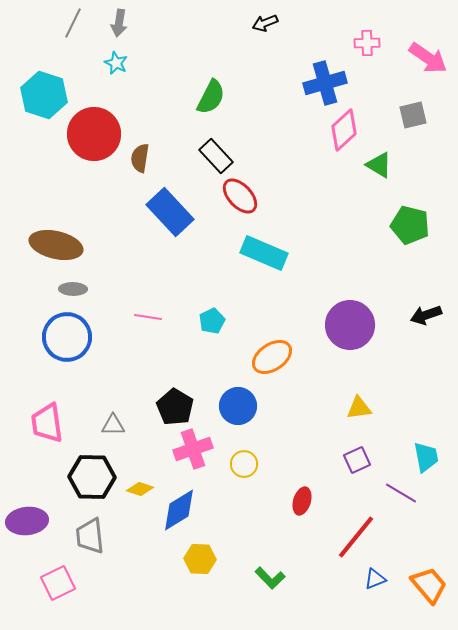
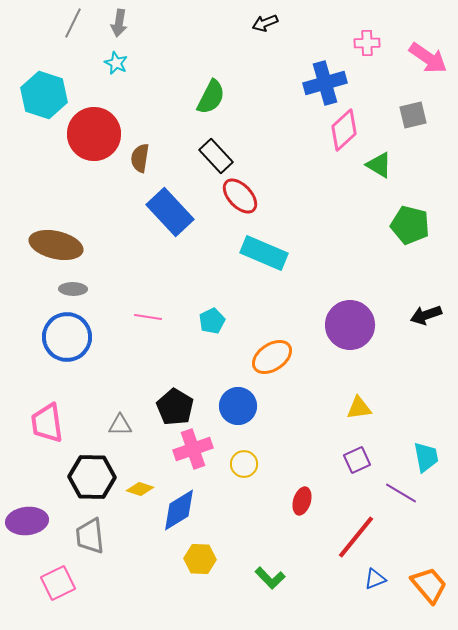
gray triangle at (113, 425): moved 7 px right
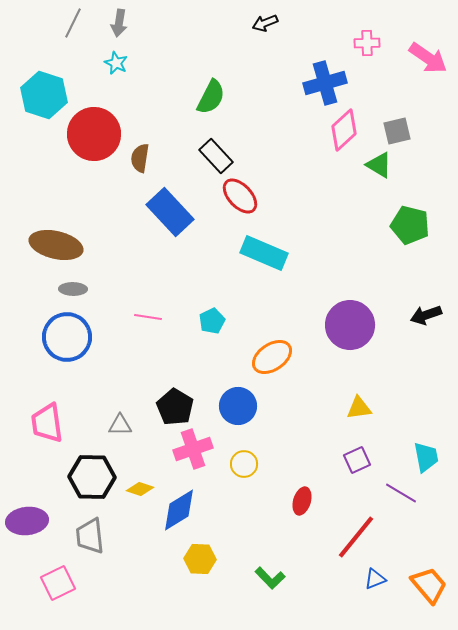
gray square at (413, 115): moved 16 px left, 16 px down
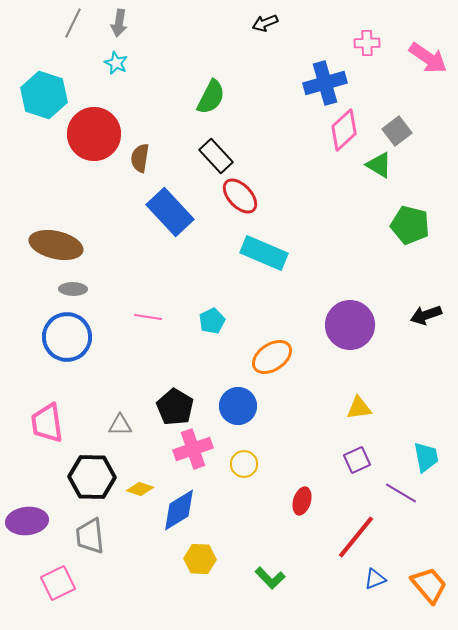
gray square at (397, 131): rotated 24 degrees counterclockwise
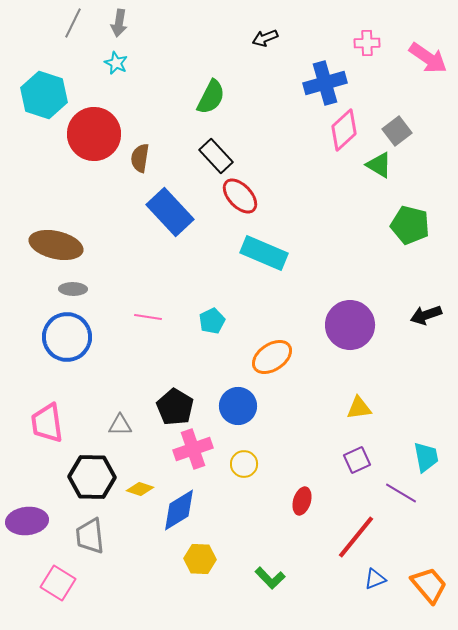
black arrow at (265, 23): moved 15 px down
pink square at (58, 583): rotated 32 degrees counterclockwise
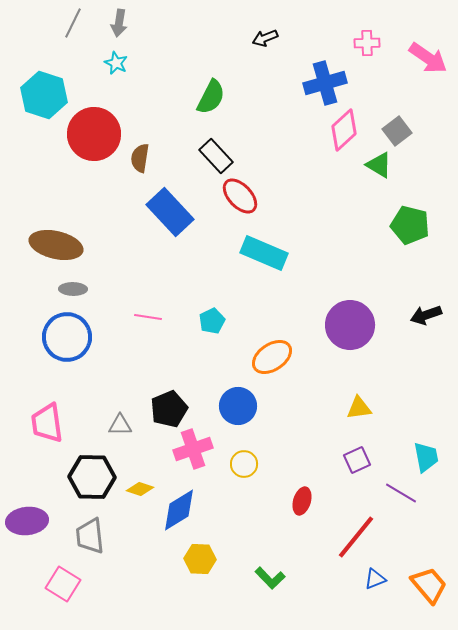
black pentagon at (175, 407): moved 6 px left, 2 px down; rotated 18 degrees clockwise
pink square at (58, 583): moved 5 px right, 1 px down
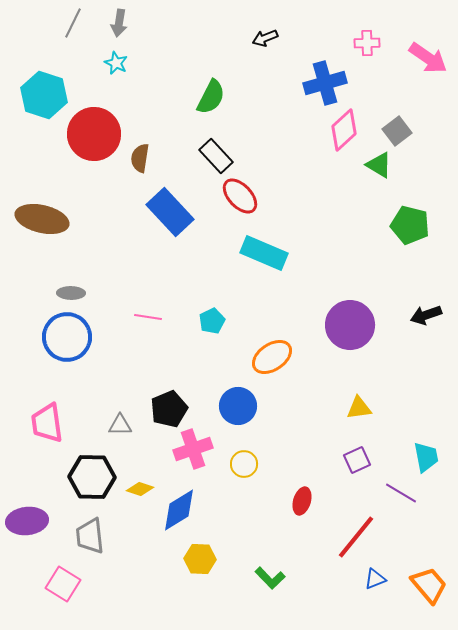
brown ellipse at (56, 245): moved 14 px left, 26 px up
gray ellipse at (73, 289): moved 2 px left, 4 px down
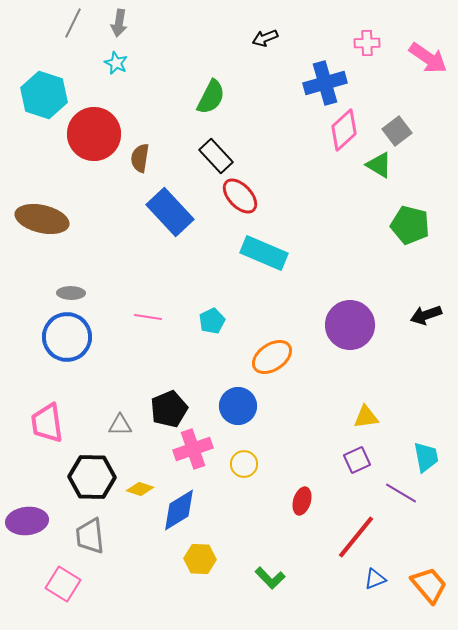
yellow triangle at (359, 408): moved 7 px right, 9 px down
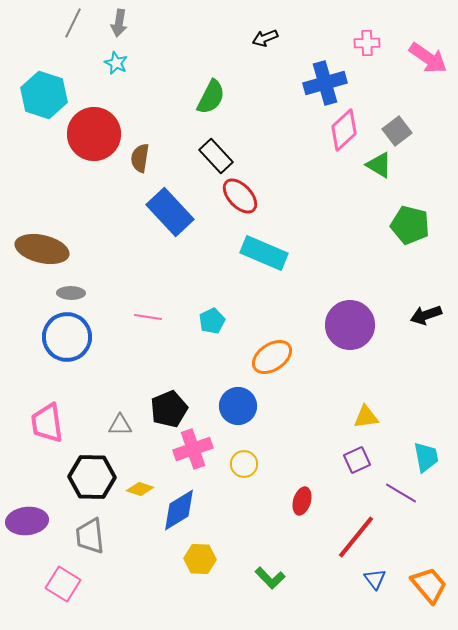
brown ellipse at (42, 219): moved 30 px down
blue triangle at (375, 579): rotated 45 degrees counterclockwise
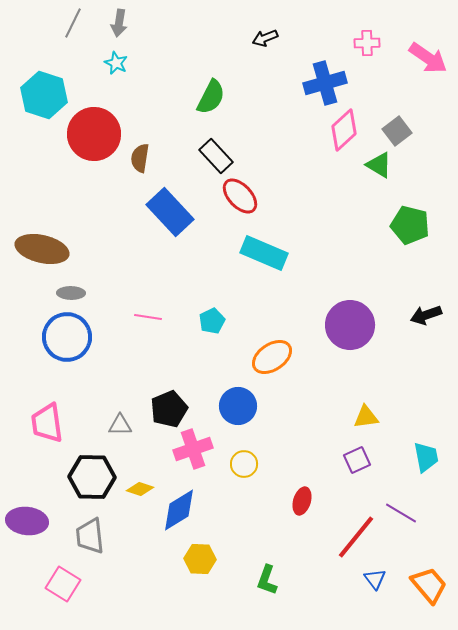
purple line at (401, 493): moved 20 px down
purple ellipse at (27, 521): rotated 12 degrees clockwise
green L-shape at (270, 578): moved 3 px left, 2 px down; rotated 64 degrees clockwise
